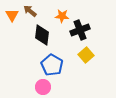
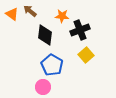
orange triangle: moved 1 px up; rotated 24 degrees counterclockwise
black diamond: moved 3 px right
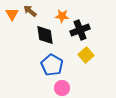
orange triangle: rotated 24 degrees clockwise
black diamond: rotated 15 degrees counterclockwise
pink circle: moved 19 px right, 1 px down
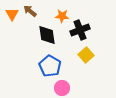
black diamond: moved 2 px right
blue pentagon: moved 2 px left, 1 px down
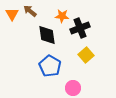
black cross: moved 2 px up
pink circle: moved 11 px right
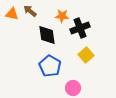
orange triangle: rotated 48 degrees counterclockwise
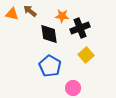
black diamond: moved 2 px right, 1 px up
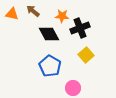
brown arrow: moved 3 px right
black diamond: rotated 20 degrees counterclockwise
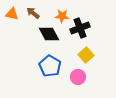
brown arrow: moved 2 px down
pink circle: moved 5 px right, 11 px up
